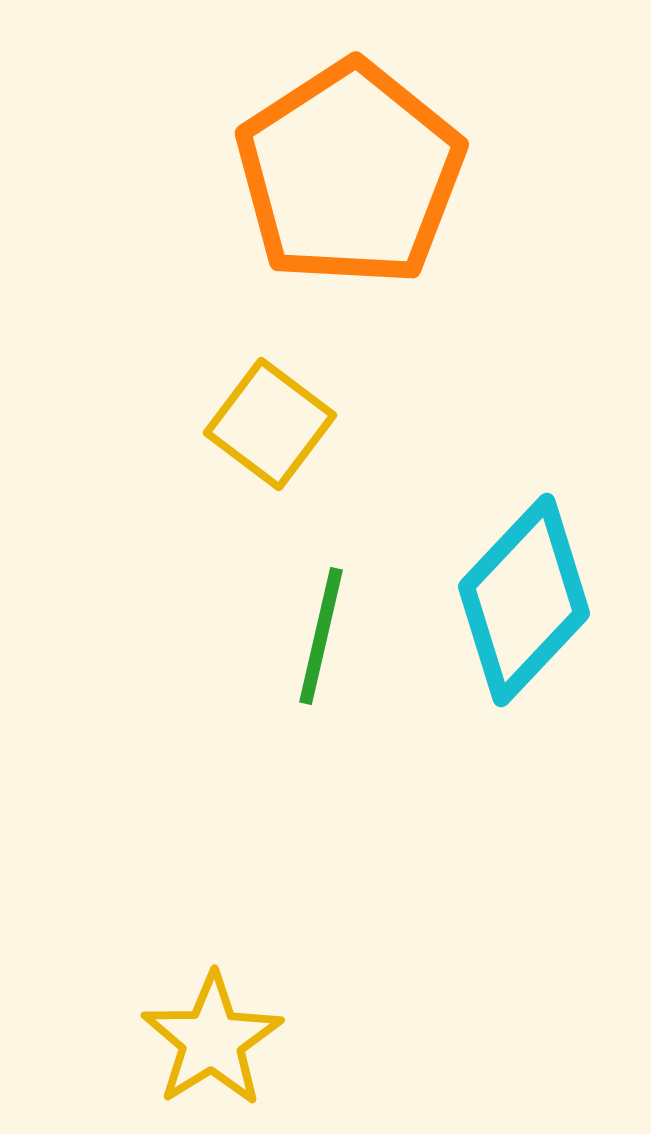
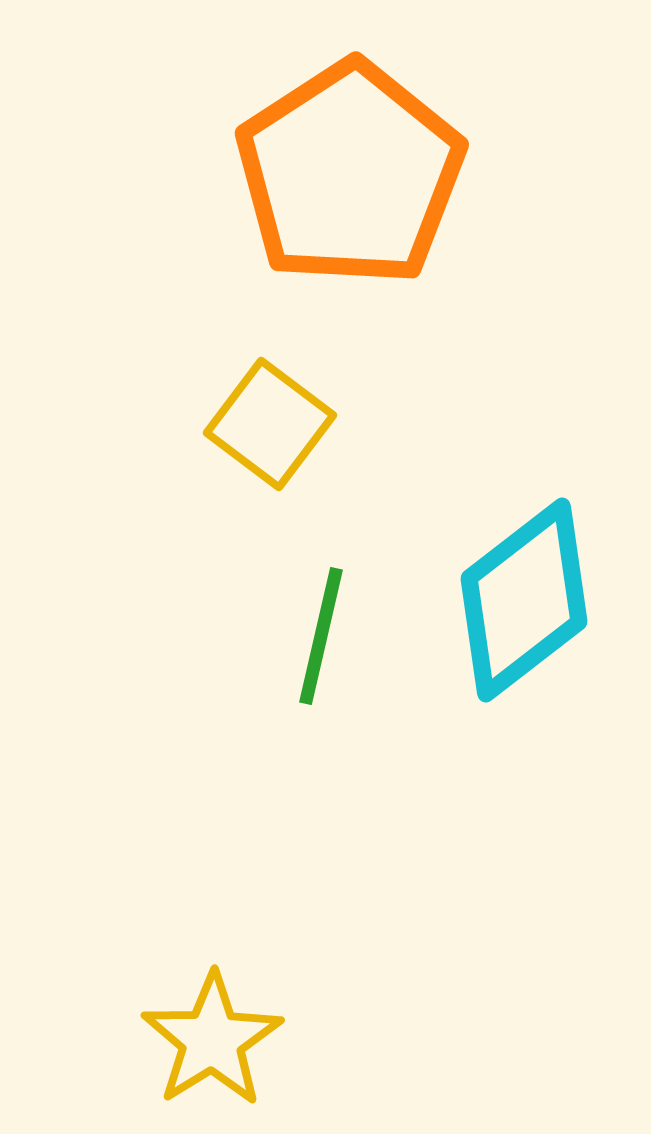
cyan diamond: rotated 9 degrees clockwise
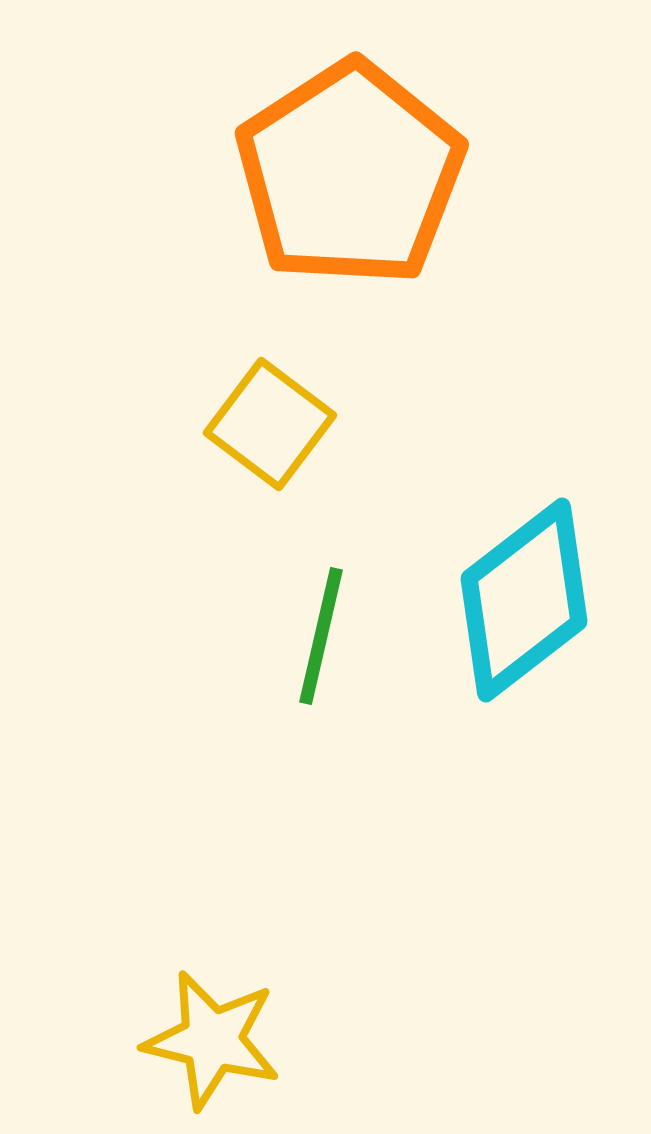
yellow star: rotated 26 degrees counterclockwise
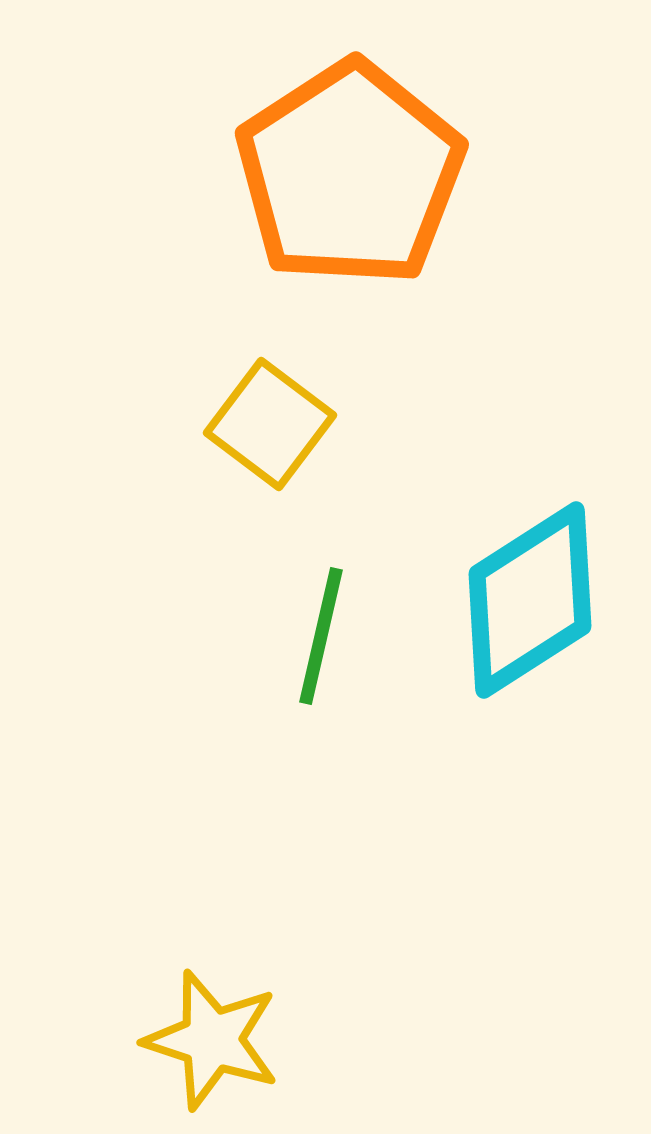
cyan diamond: moved 6 px right; rotated 5 degrees clockwise
yellow star: rotated 4 degrees clockwise
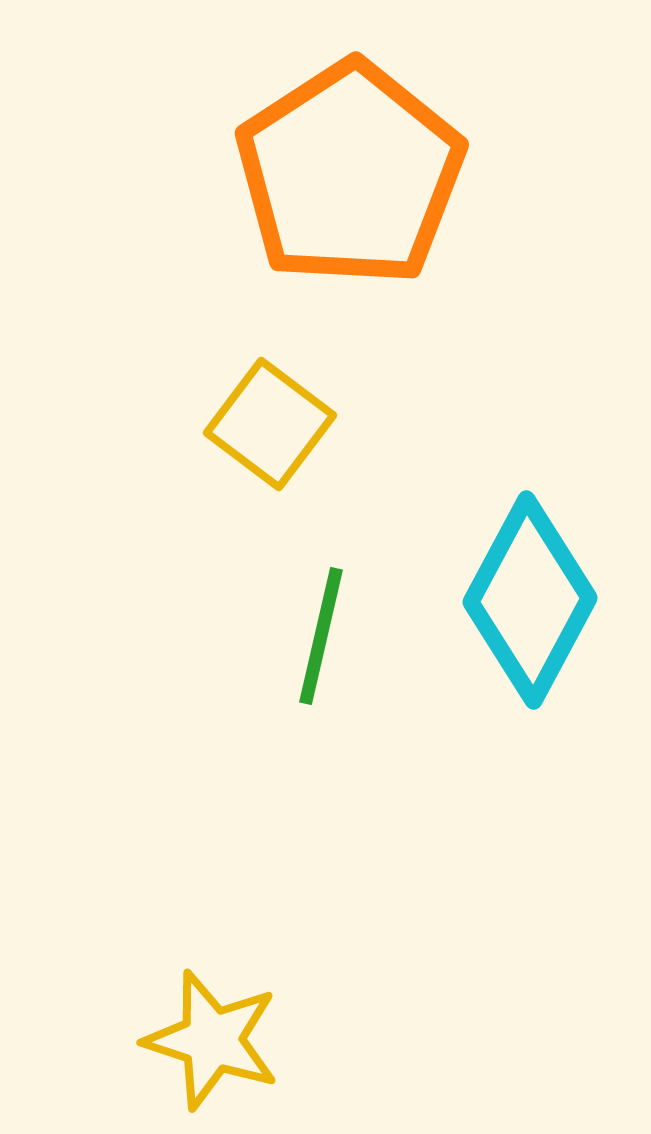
cyan diamond: rotated 29 degrees counterclockwise
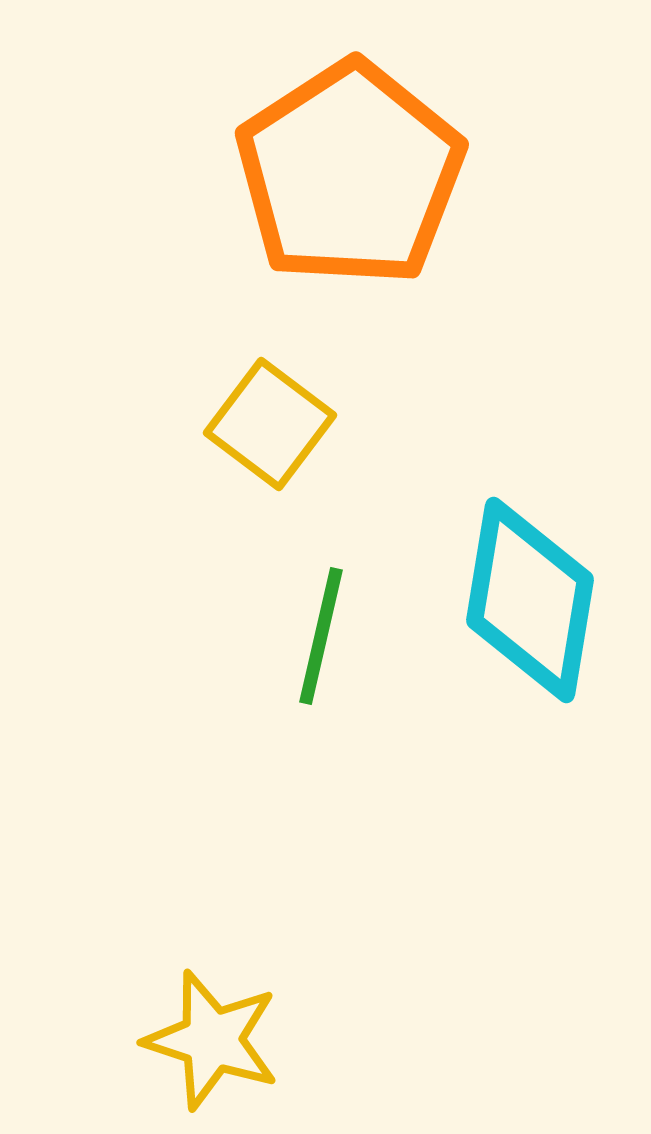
cyan diamond: rotated 19 degrees counterclockwise
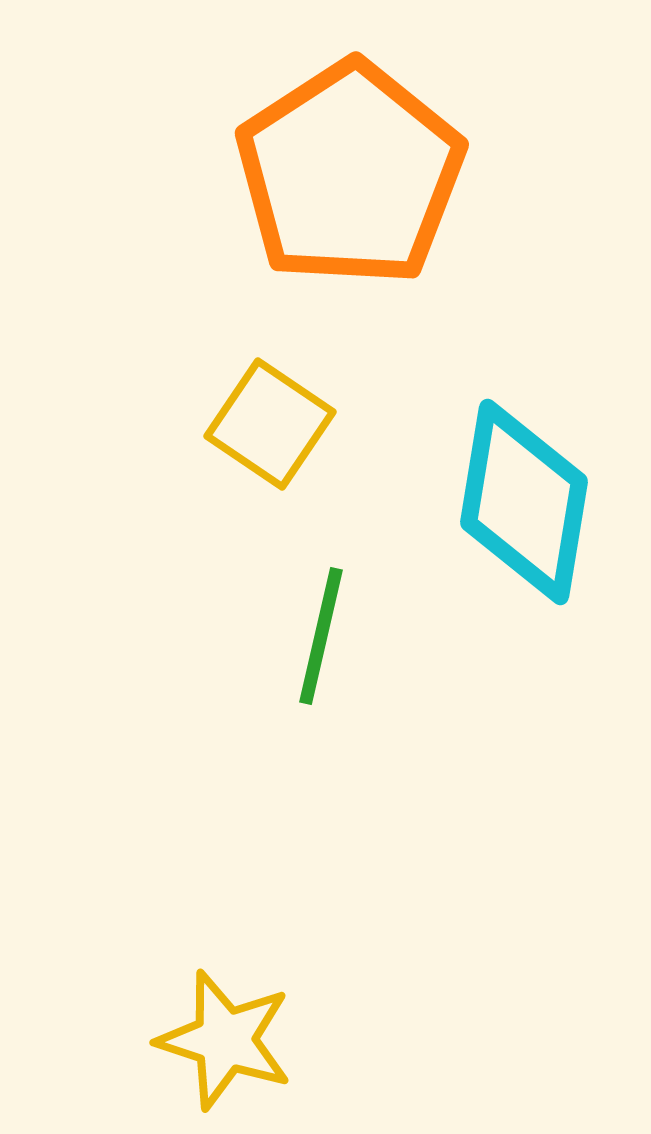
yellow square: rotated 3 degrees counterclockwise
cyan diamond: moved 6 px left, 98 px up
yellow star: moved 13 px right
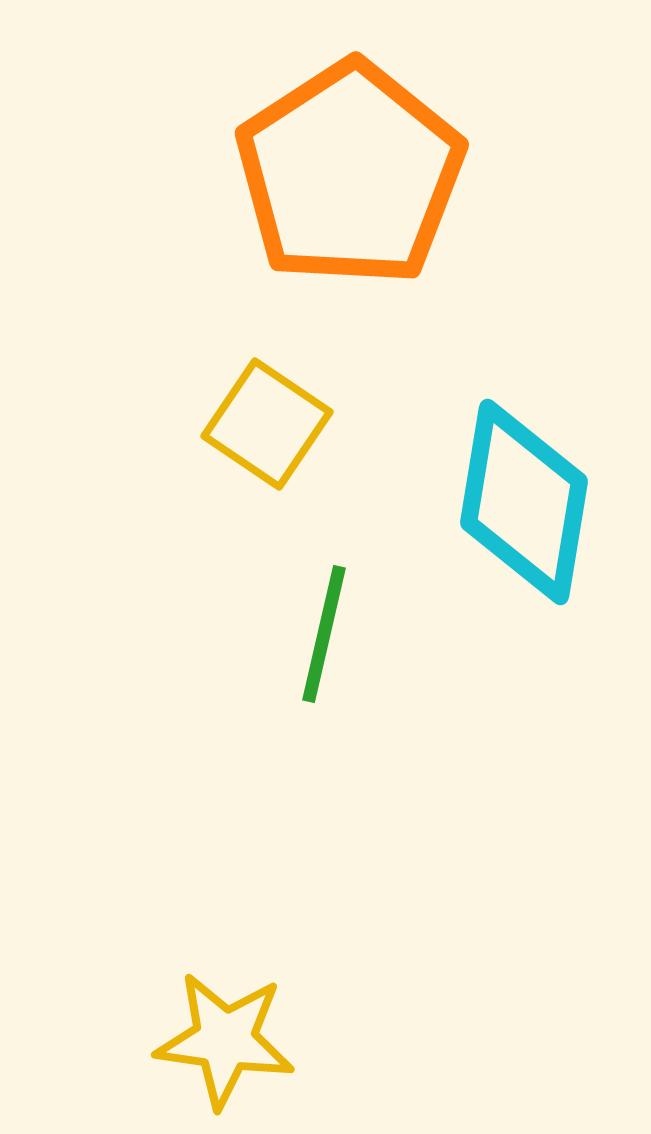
yellow square: moved 3 px left
green line: moved 3 px right, 2 px up
yellow star: rotated 10 degrees counterclockwise
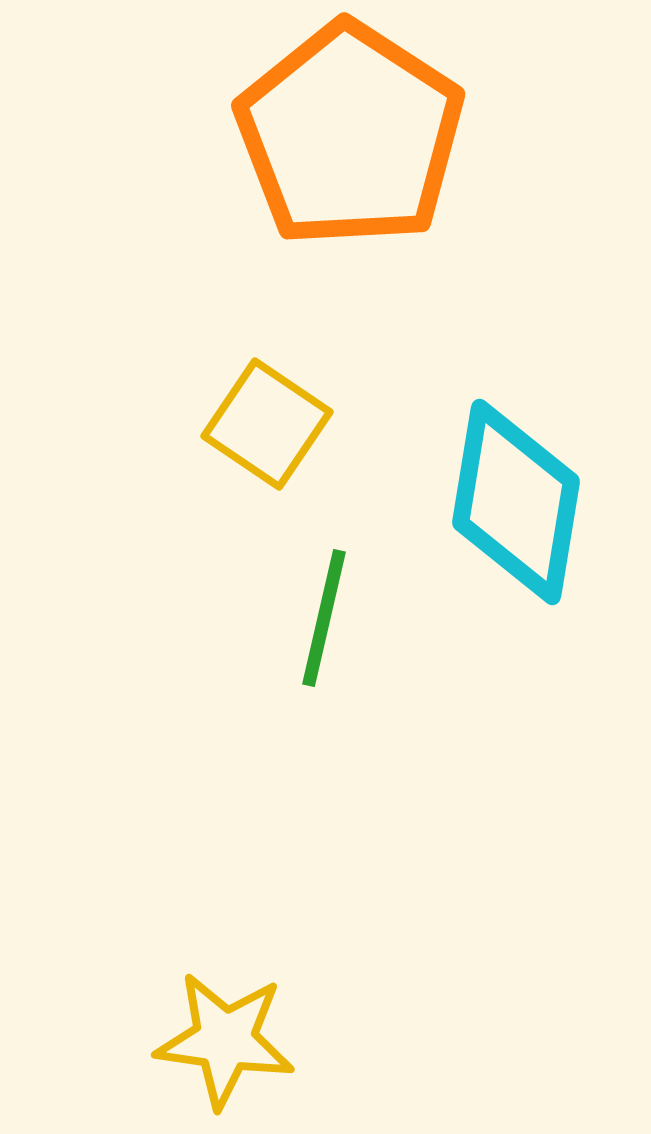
orange pentagon: moved 39 px up; rotated 6 degrees counterclockwise
cyan diamond: moved 8 px left
green line: moved 16 px up
